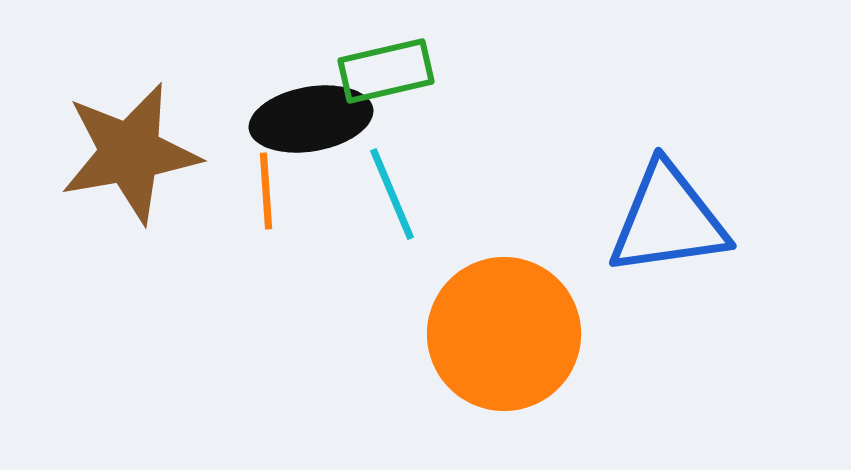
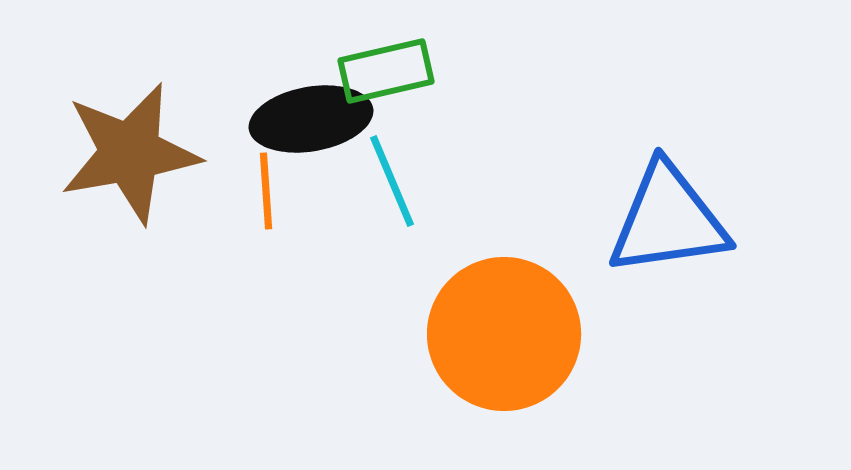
cyan line: moved 13 px up
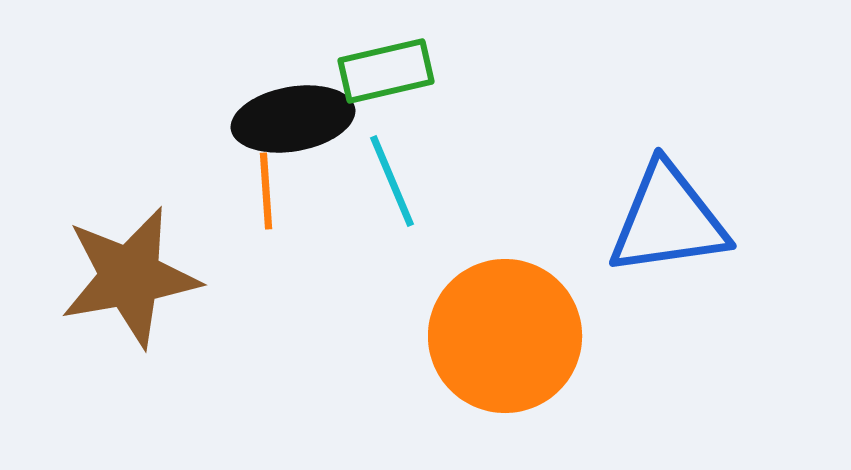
black ellipse: moved 18 px left
brown star: moved 124 px down
orange circle: moved 1 px right, 2 px down
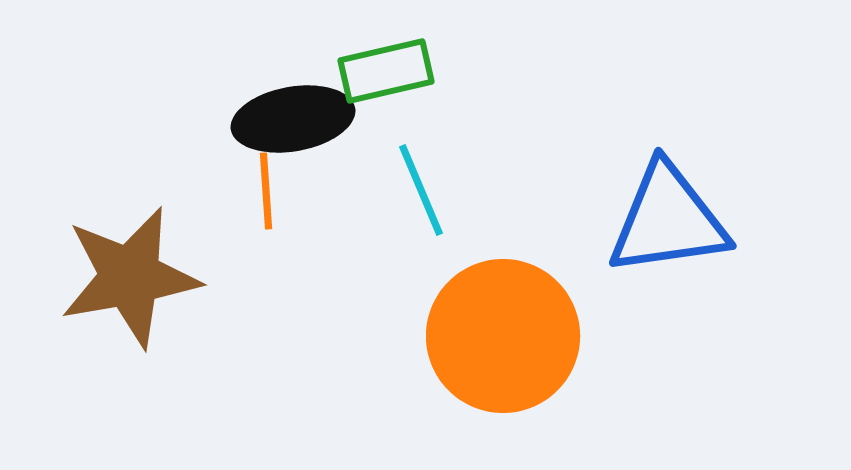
cyan line: moved 29 px right, 9 px down
orange circle: moved 2 px left
